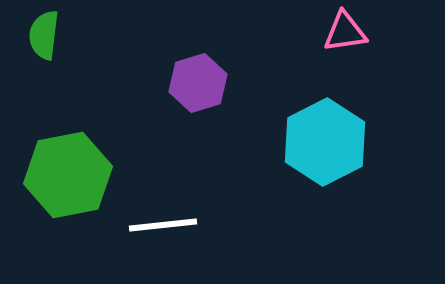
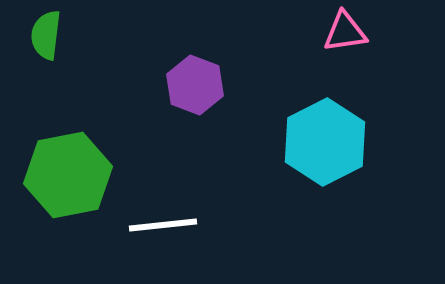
green semicircle: moved 2 px right
purple hexagon: moved 3 px left, 2 px down; rotated 22 degrees counterclockwise
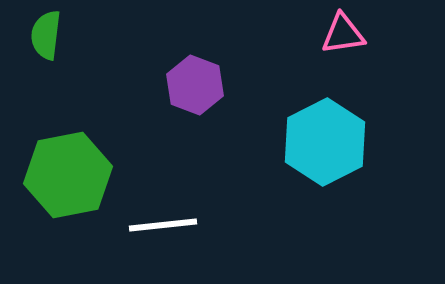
pink triangle: moved 2 px left, 2 px down
